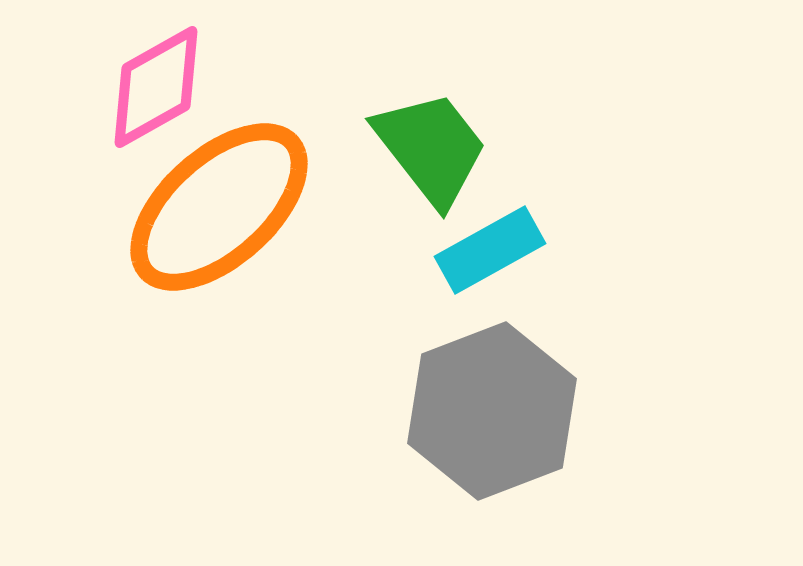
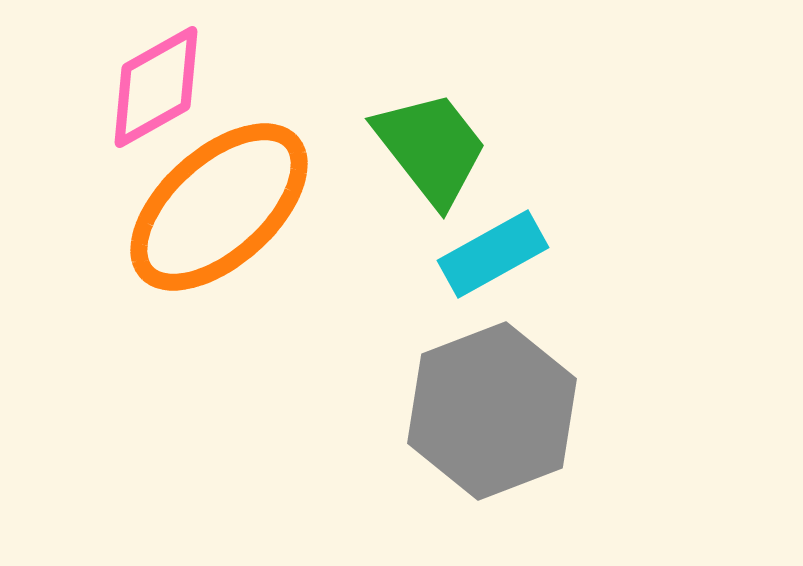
cyan rectangle: moved 3 px right, 4 px down
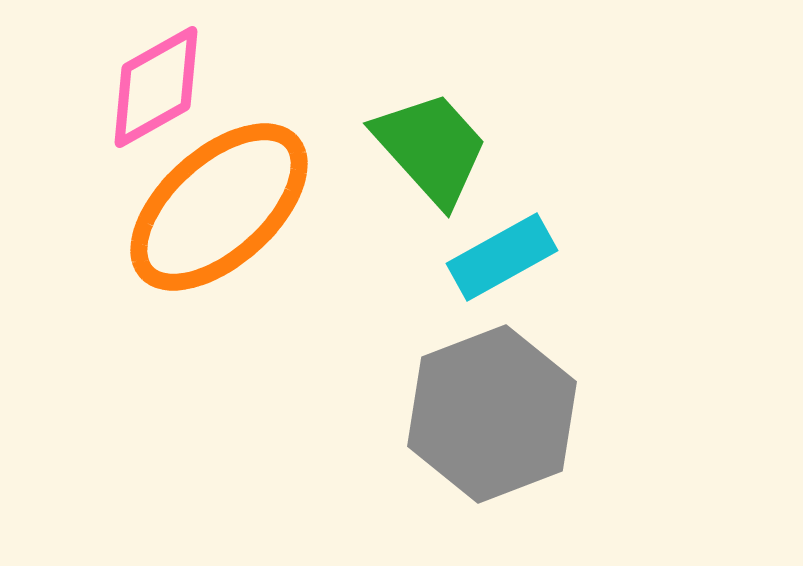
green trapezoid: rotated 4 degrees counterclockwise
cyan rectangle: moved 9 px right, 3 px down
gray hexagon: moved 3 px down
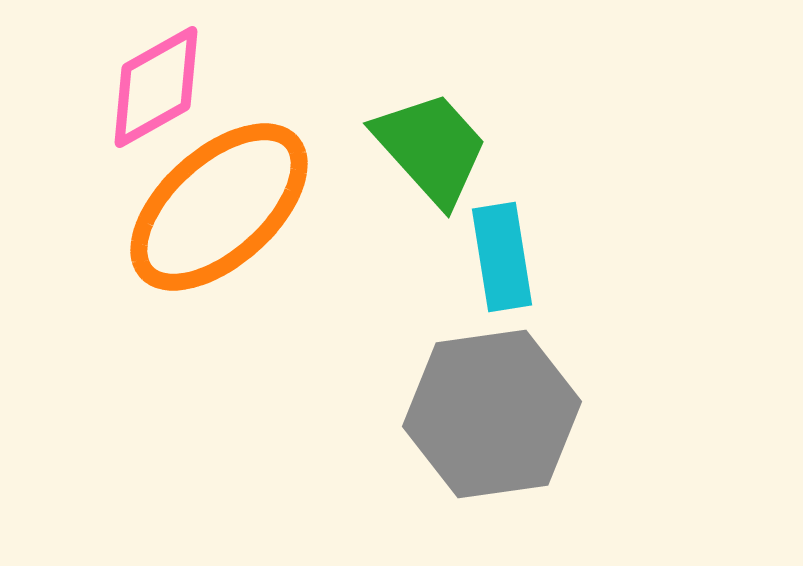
cyan rectangle: rotated 70 degrees counterclockwise
gray hexagon: rotated 13 degrees clockwise
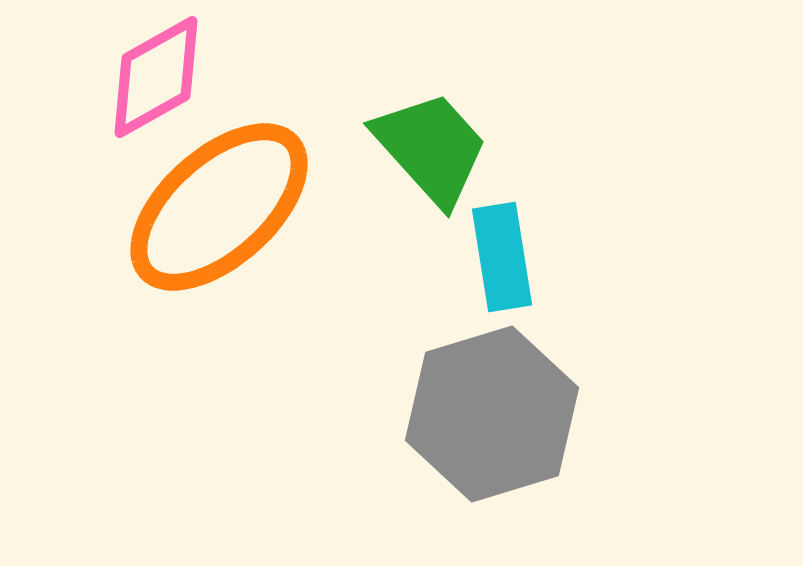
pink diamond: moved 10 px up
gray hexagon: rotated 9 degrees counterclockwise
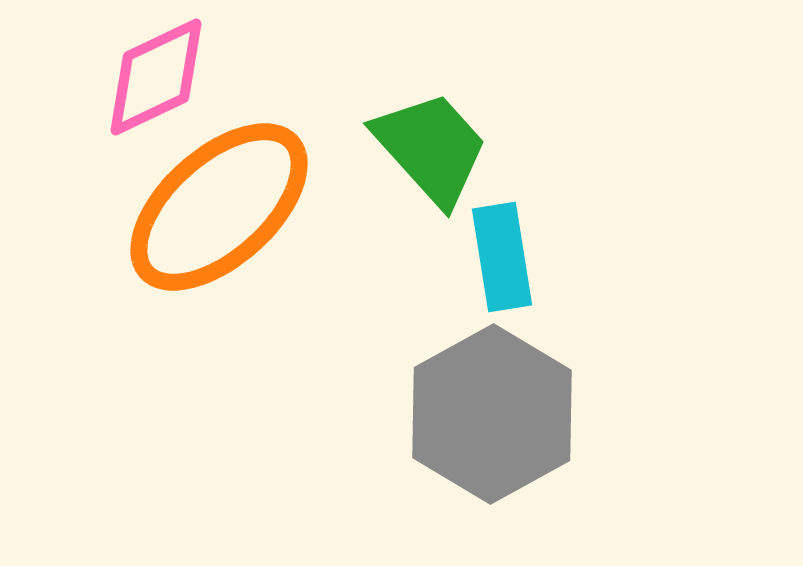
pink diamond: rotated 4 degrees clockwise
gray hexagon: rotated 12 degrees counterclockwise
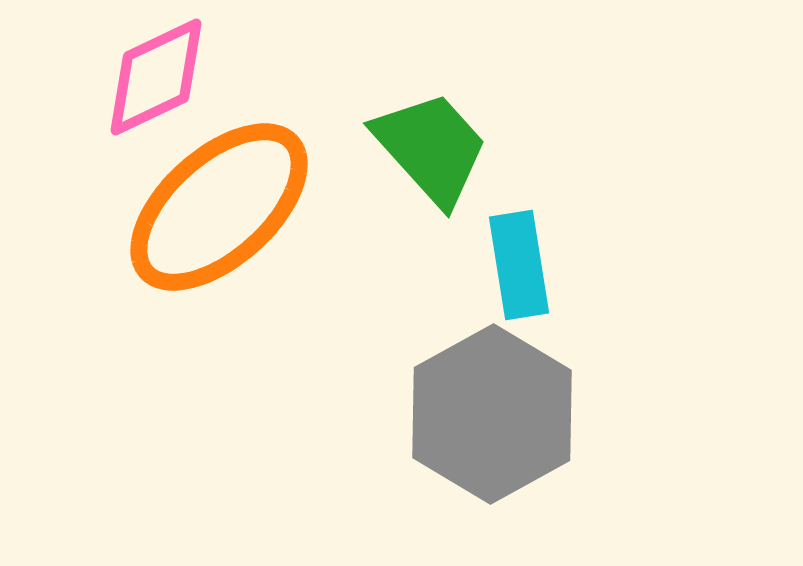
cyan rectangle: moved 17 px right, 8 px down
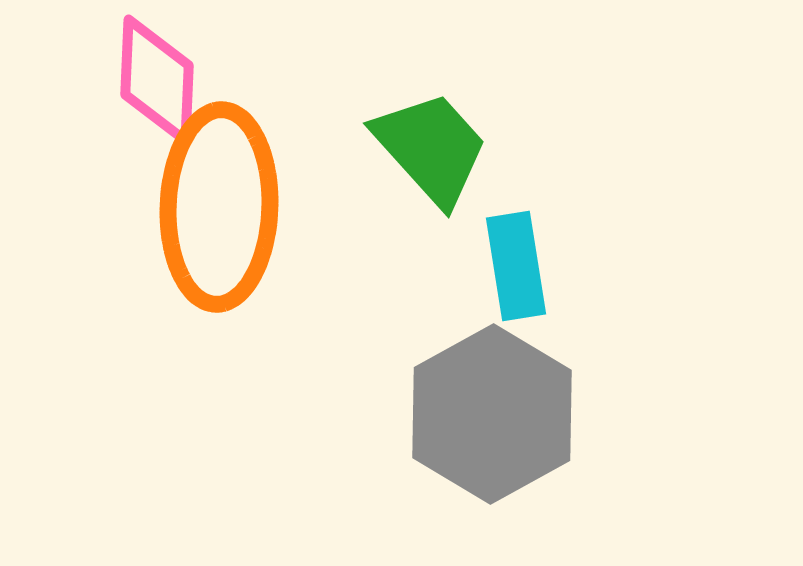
pink diamond: moved 1 px right, 3 px down; rotated 62 degrees counterclockwise
orange ellipse: rotated 46 degrees counterclockwise
cyan rectangle: moved 3 px left, 1 px down
